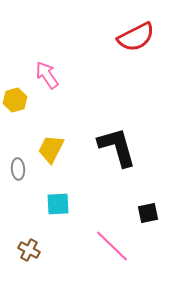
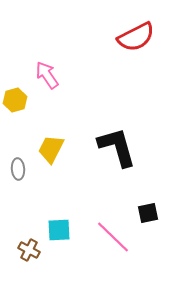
cyan square: moved 1 px right, 26 px down
pink line: moved 1 px right, 9 px up
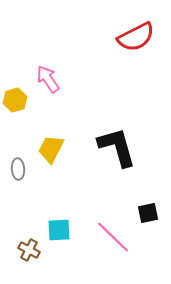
pink arrow: moved 1 px right, 4 px down
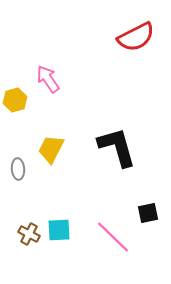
brown cross: moved 16 px up
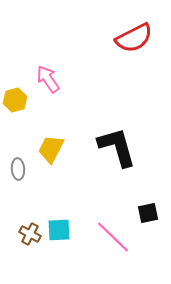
red semicircle: moved 2 px left, 1 px down
brown cross: moved 1 px right
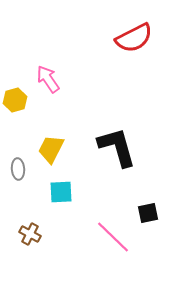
cyan square: moved 2 px right, 38 px up
